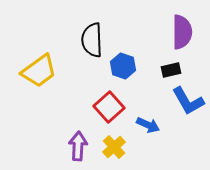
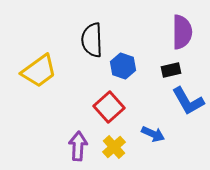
blue arrow: moved 5 px right, 9 px down
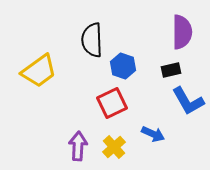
red square: moved 3 px right, 4 px up; rotated 16 degrees clockwise
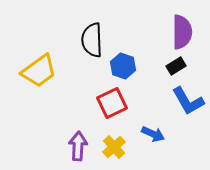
black rectangle: moved 5 px right, 4 px up; rotated 18 degrees counterclockwise
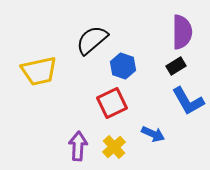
black semicircle: rotated 52 degrees clockwise
yellow trapezoid: rotated 24 degrees clockwise
